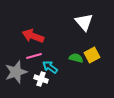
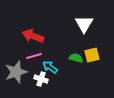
white triangle: moved 2 px down; rotated 12 degrees clockwise
yellow square: rotated 14 degrees clockwise
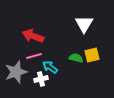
white cross: rotated 32 degrees counterclockwise
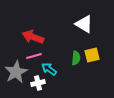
white triangle: rotated 30 degrees counterclockwise
red arrow: moved 1 px down
green semicircle: rotated 80 degrees clockwise
cyan arrow: moved 1 px left, 2 px down
gray star: rotated 10 degrees counterclockwise
white cross: moved 3 px left, 4 px down
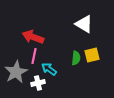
pink line: rotated 63 degrees counterclockwise
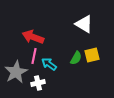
green semicircle: rotated 24 degrees clockwise
cyan arrow: moved 5 px up
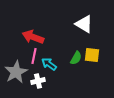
yellow square: rotated 21 degrees clockwise
white cross: moved 2 px up
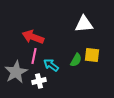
white triangle: rotated 36 degrees counterclockwise
green semicircle: moved 2 px down
cyan arrow: moved 2 px right, 1 px down
white cross: moved 1 px right
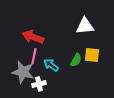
white triangle: moved 1 px right, 2 px down
gray star: moved 7 px right; rotated 30 degrees counterclockwise
white cross: moved 3 px down
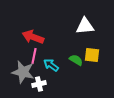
green semicircle: rotated 88 degrees counterclockwise
